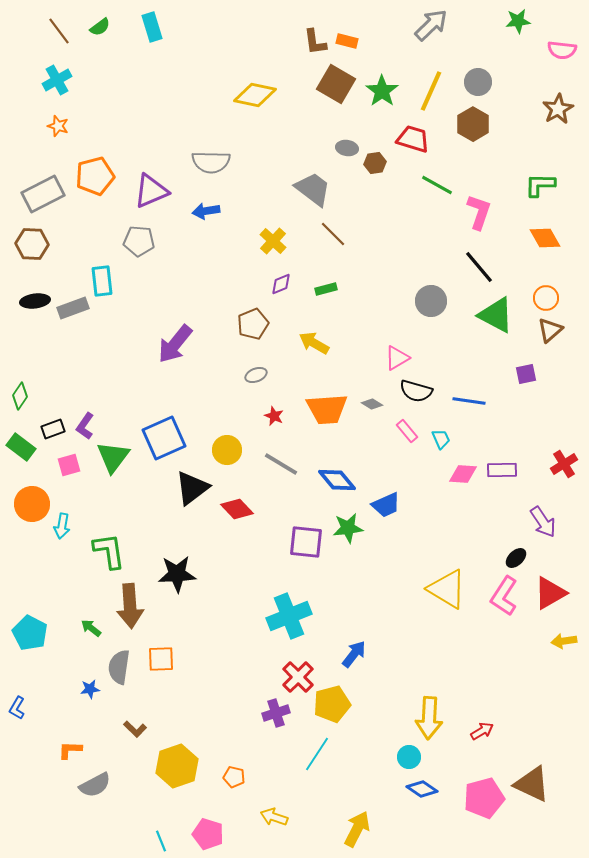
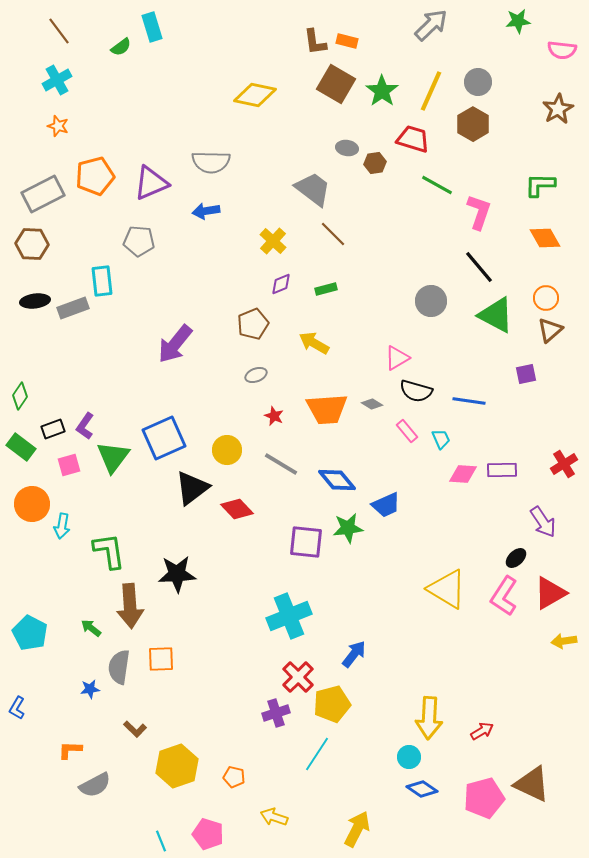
green semicircle at (100, 27): moved 21 px right, 20 px down
purple triangle at (151, 191): moved 8 px up
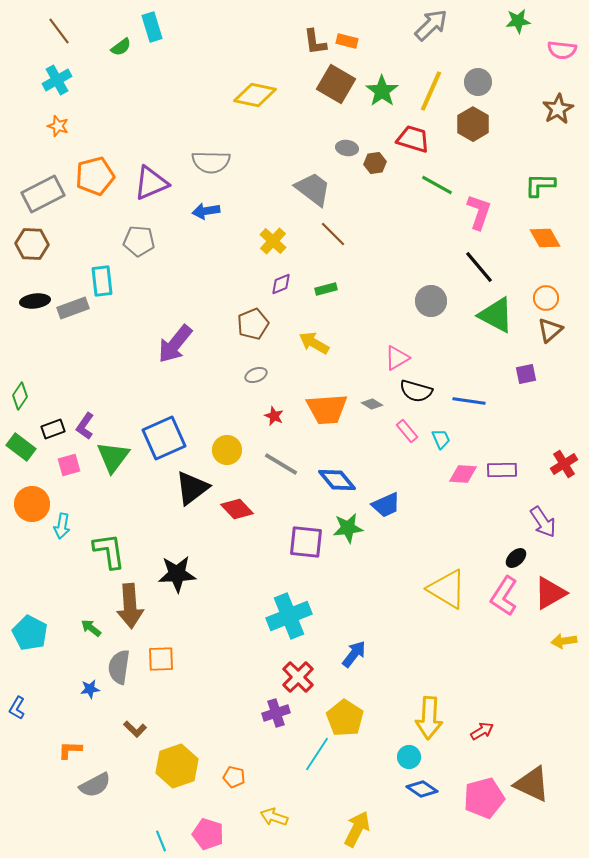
yellow pentagon at (332, 704): moved 13 px right, 14 px down; rotated 24 degrees counterclockwise
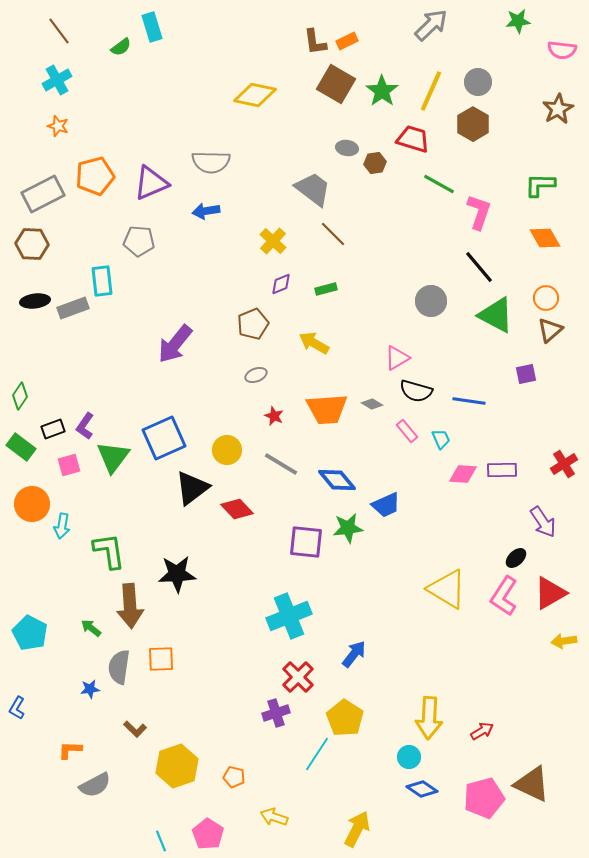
orange rectangle at (347, 41): rotated 40 degrees counterclockwise
green line at (437, 185): moved 2 px right, 1 px up
pink pentagon at (208, 834): rotated 16 degrees clockwise
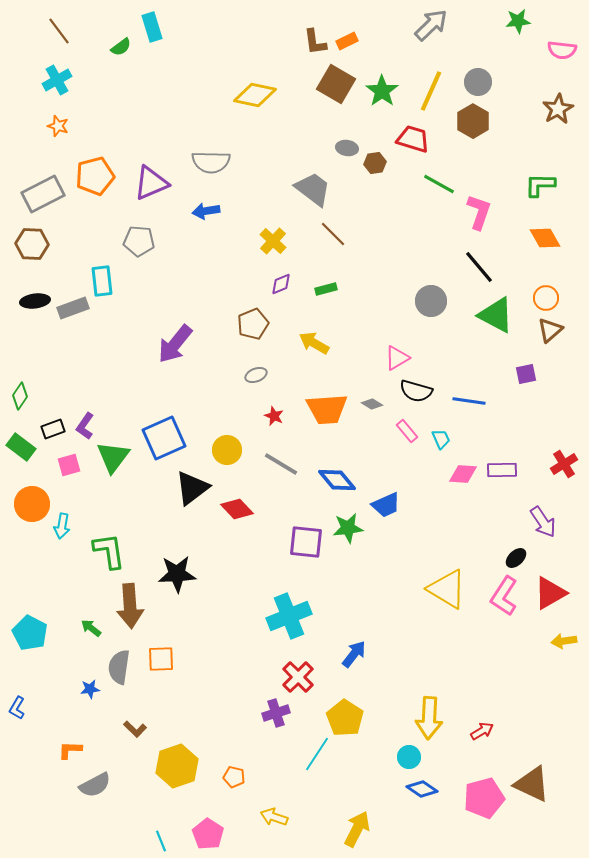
brown hexagon at (473, 124): moved 3 px up
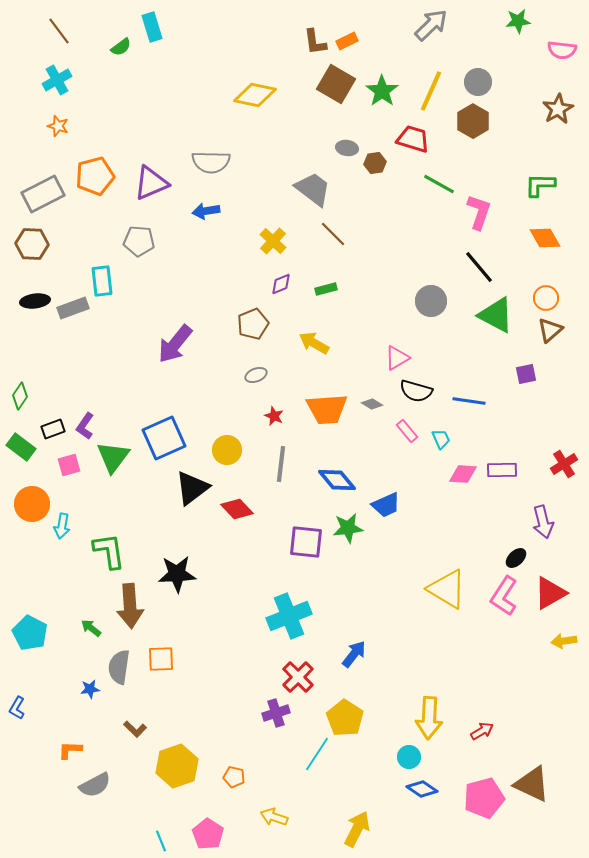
gray line at (281, 464): rotated 66 degrees clockwise
purple arrow at (543, 522): rotated 20 degrees clockwise
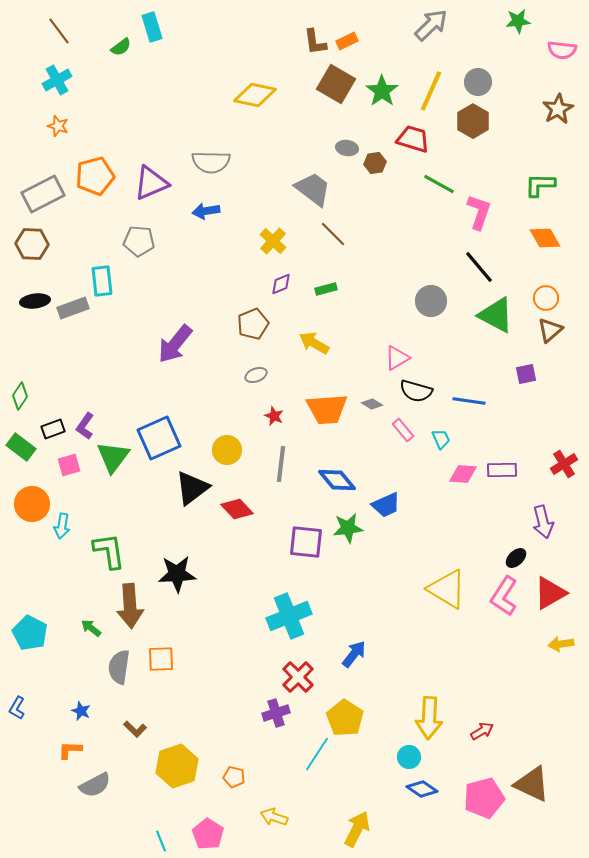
pink rectangle at (407, 431): moved 4 px left, 1 px up
blue square at (164, 438): moved 5 px left
yellow arrow at (564, 641): moved 3 px left, 3 px down
blue star at (90, 689): moved 9 px left, 22 px down; rotated 30 degrees clockwise
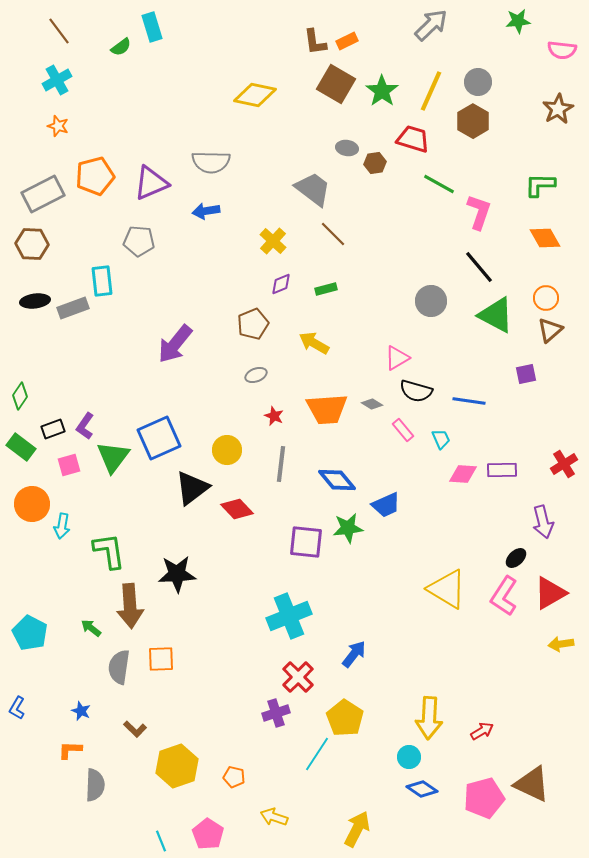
gray semicircle at (95, 785): rotated 60 degrees counterclockwise
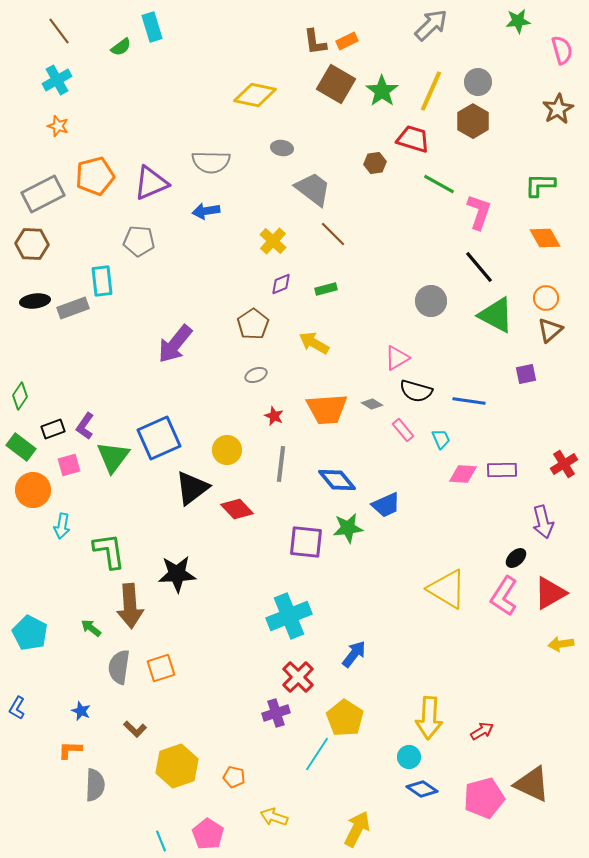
pink semicircle at (562, 50): rotated 112 degrees counterclockwise
gray ellipse at (347, 148): moved 65 px left
brown pentagon at (253, 324): rotated 12 degrees counterclockwise
orange circle at (32, 504): moved 1 px right, 14 px up
orange square at (161, 659): moved 9 px down; rotated 16 degrees counterclockwise
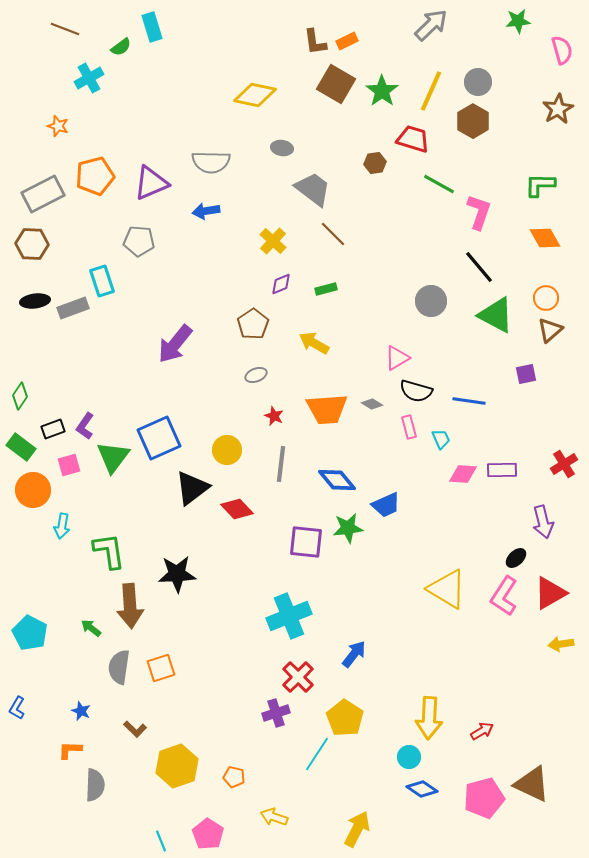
brown line at (59, 31): moved 6 px right, 2 px up; rotated 32 degrees counterclockwise
cyan cross at (57, 80): moved 32 px right, 2 px up
cyan rectangle at (102, 281): rotated 12 degrees counterclockwise
pink rectangle at (403, 430): moved 6 px right, 3 px up; rotated 25 degrees clockwise
